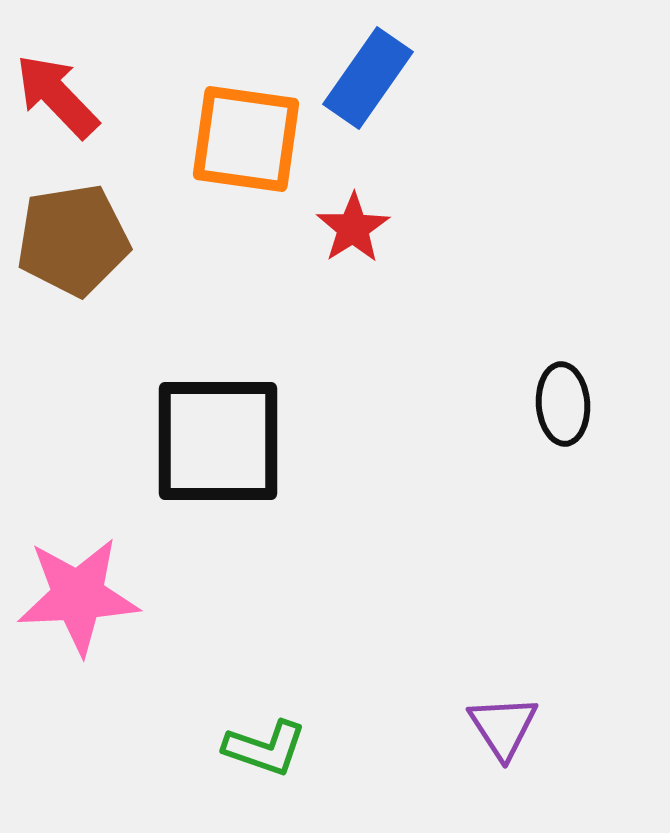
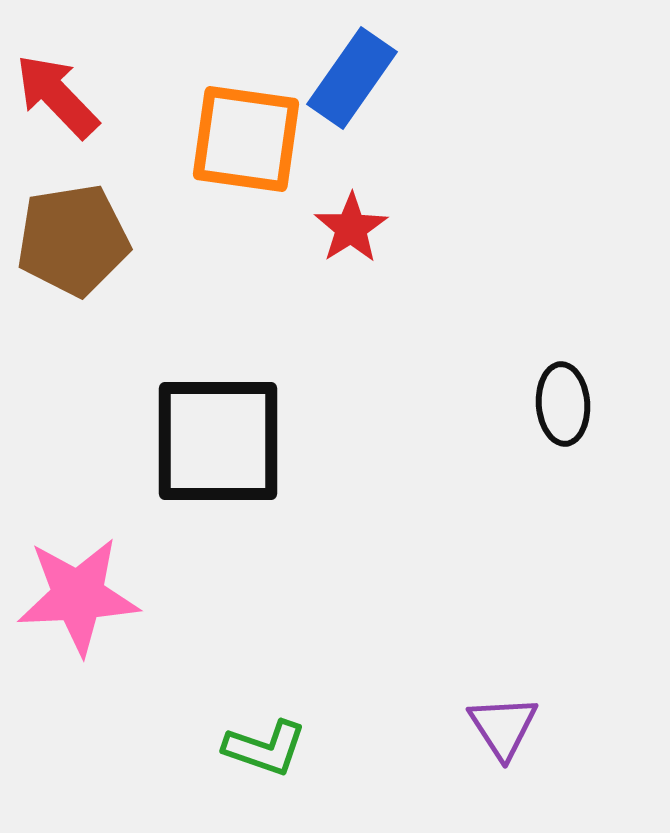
blue rectangle: moved 16 px left
red star: moved 2 px left
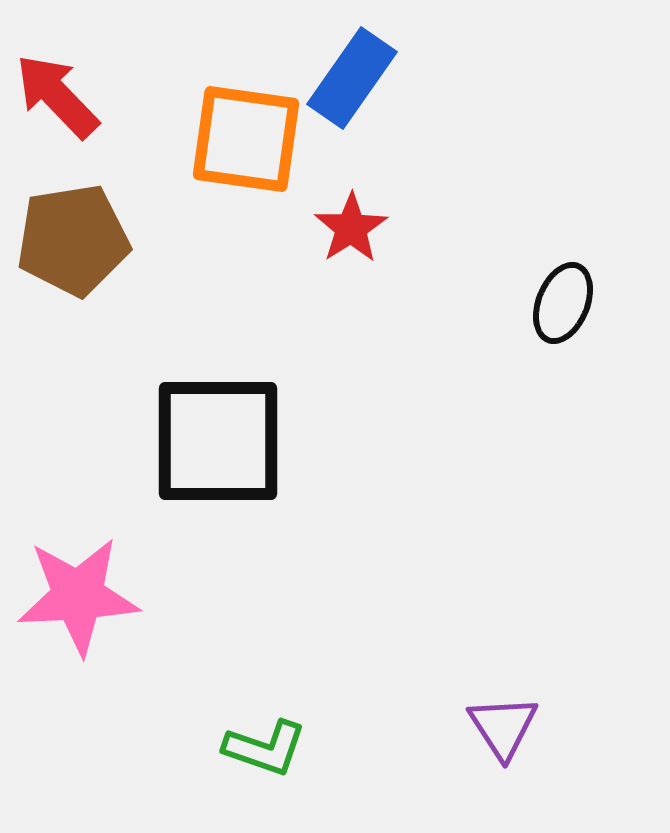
black ellipse: moved 101 px up; rotated 26 degrees clockwise
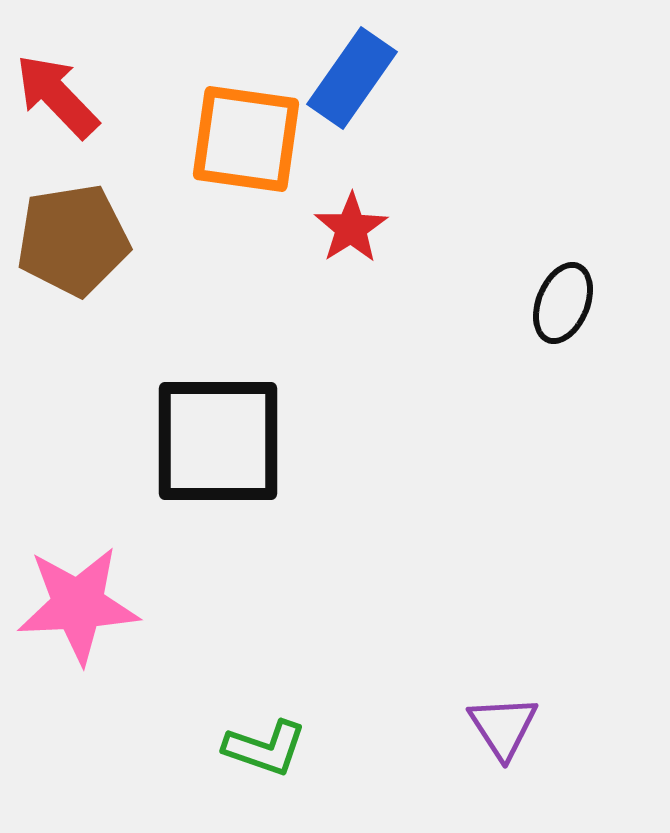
pink star: moved 9 px down
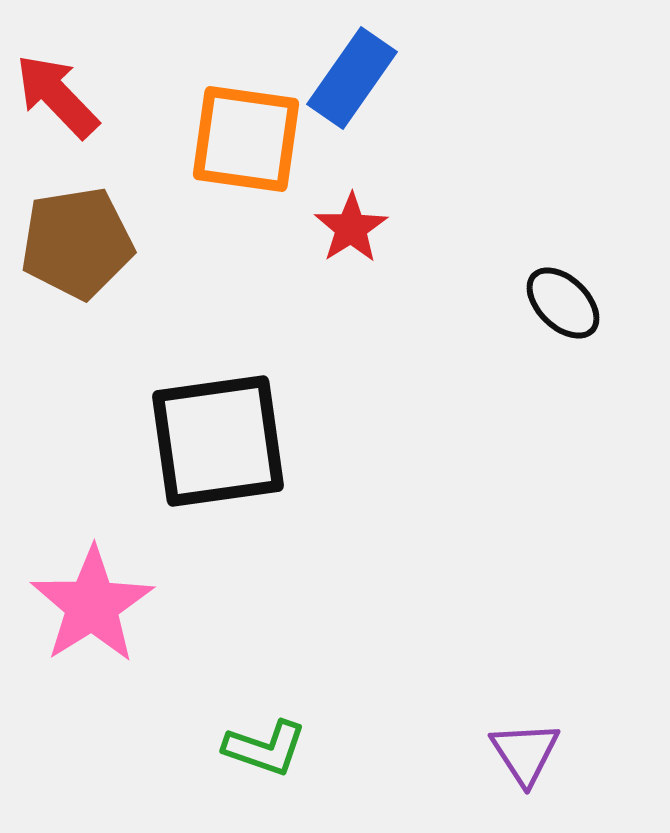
brown pentagon: moved 4 px right, 3 px down
black ellipse: rotated 68 degrees counterclockwise
black square: rotated 8 degrees counterclockwise
pink star: moved 14 px right; rotated 29 degrees counterclockwise
purple triangle: moved 22 px right, 26 px down
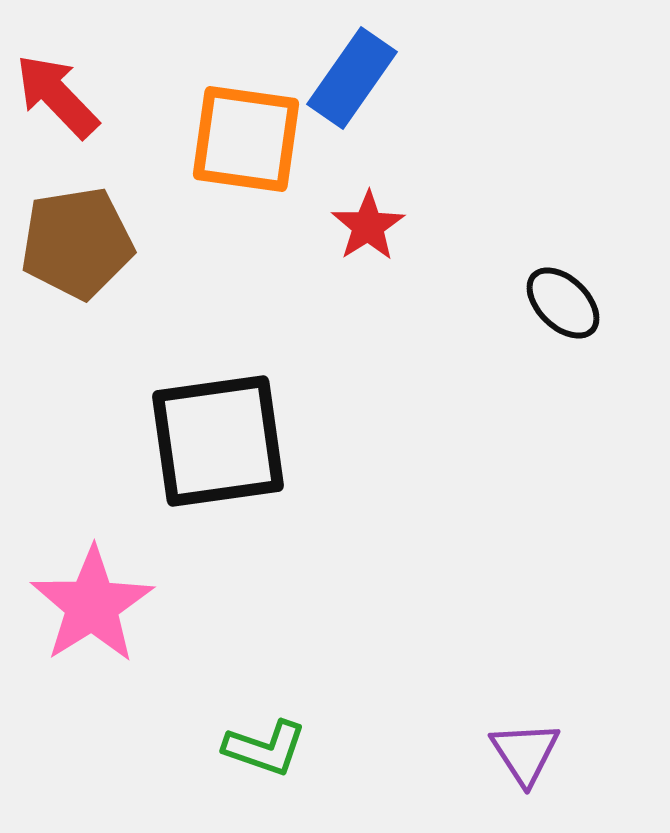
red star: moved 17 px right, 2 px up
